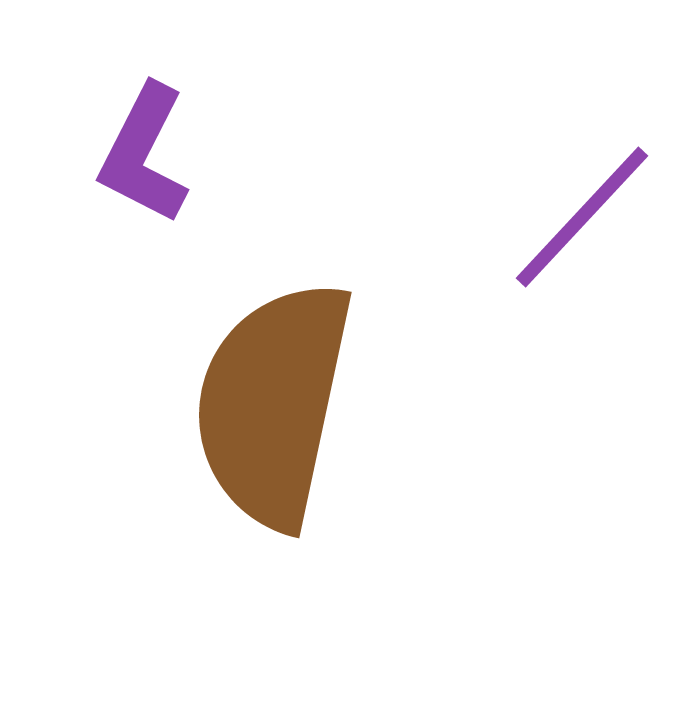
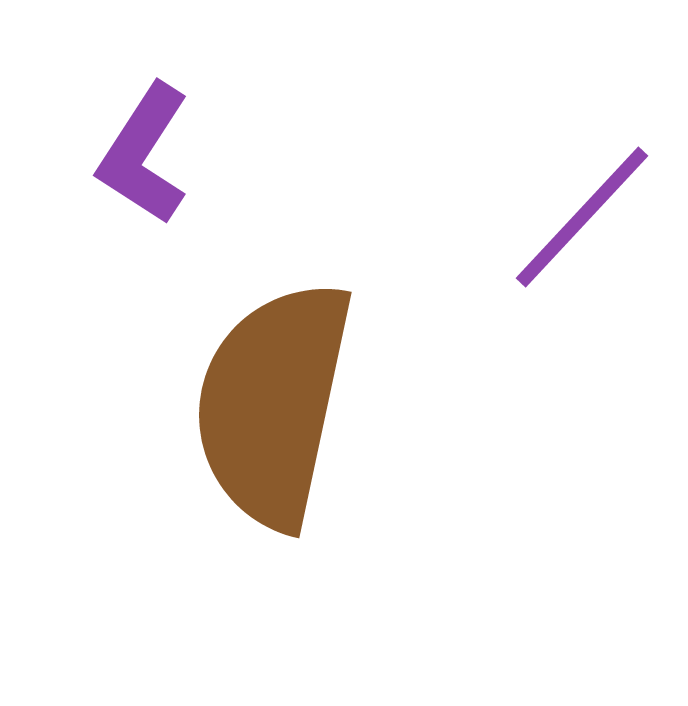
purple L-shape: rotated 6 degrees clockwise
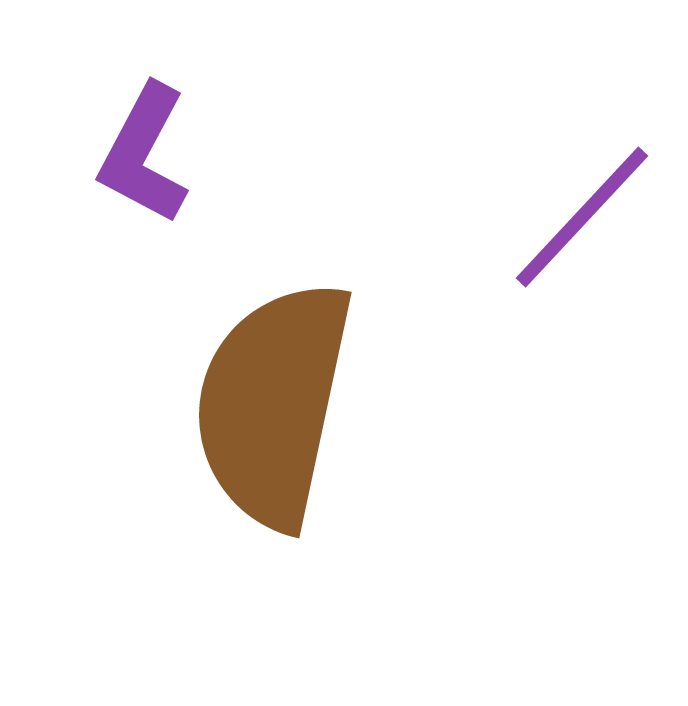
purple L-shape: rotated 5 degrees counterclockwise
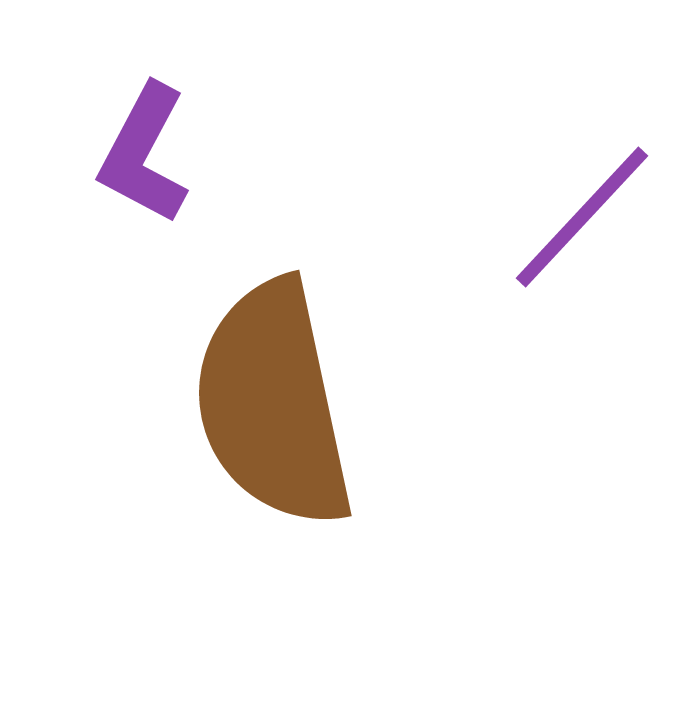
brown semicircle: rotated 24 degrees counterclockwise
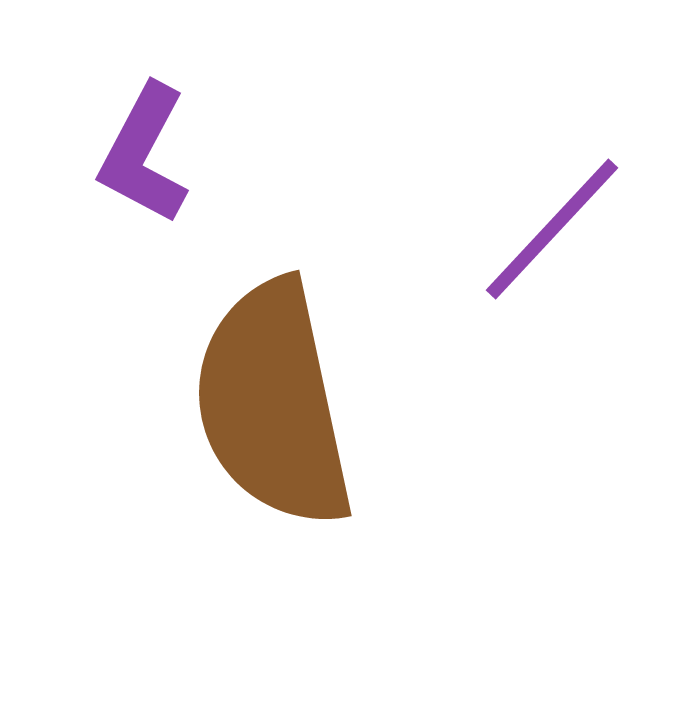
purple line: moved 30 px left, 12 px down
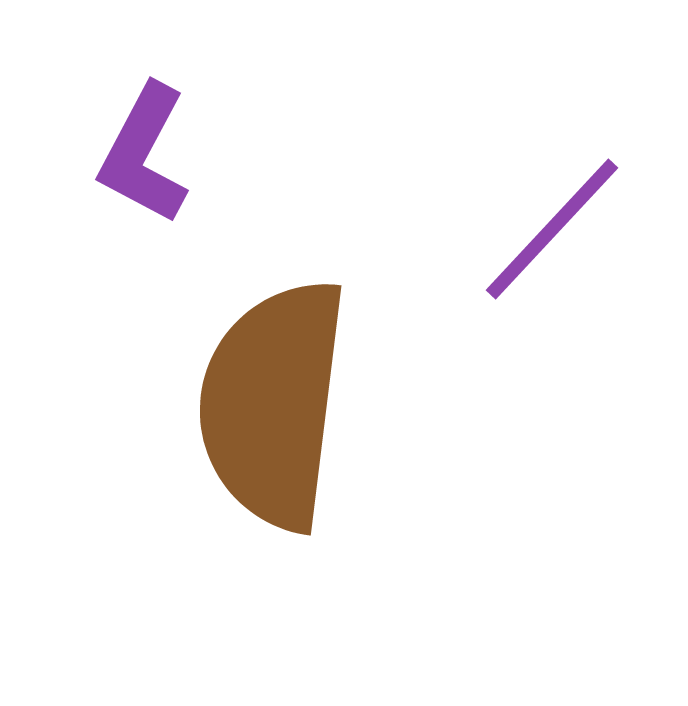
brown semicircle: rotated 19 degrees clockwise
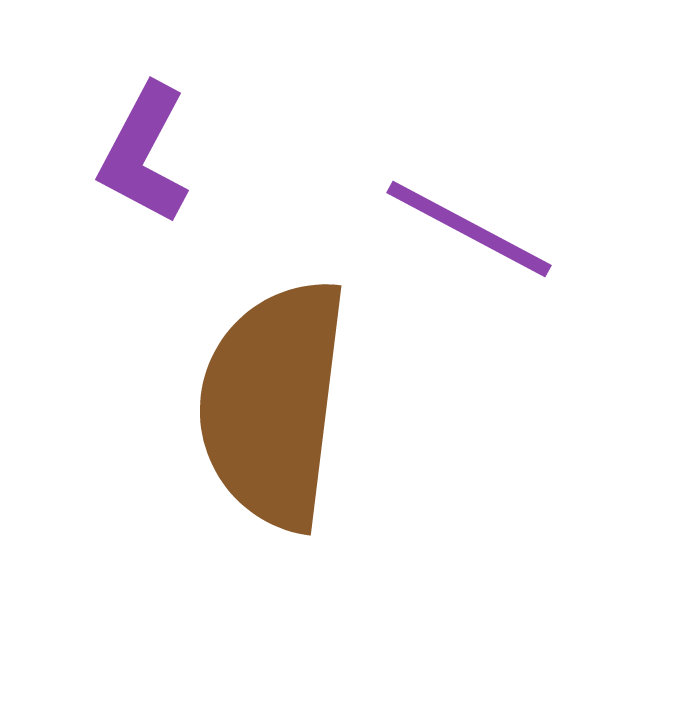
purple line: moved 83 px left; rotated 75 degrees clockwise
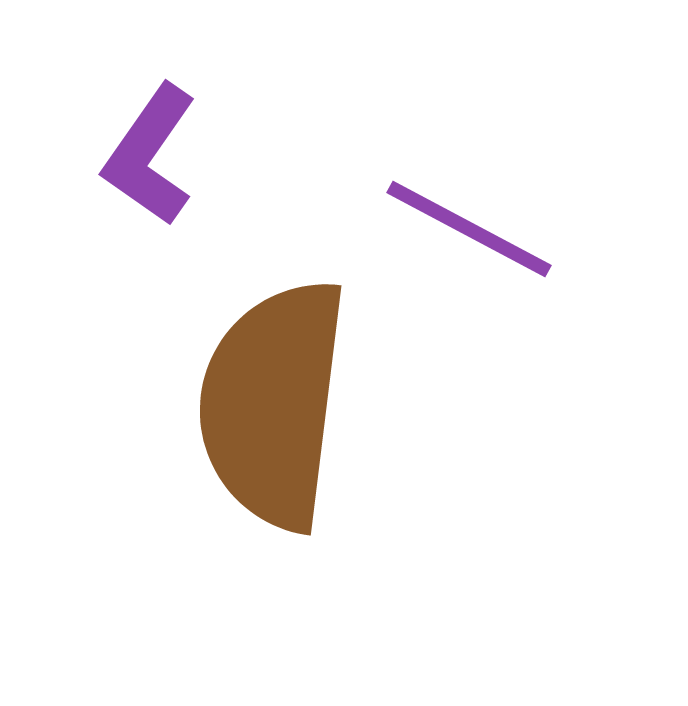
purple L-shape: moved 6 px right, 1 px down; rotated 7 degrees clockwise
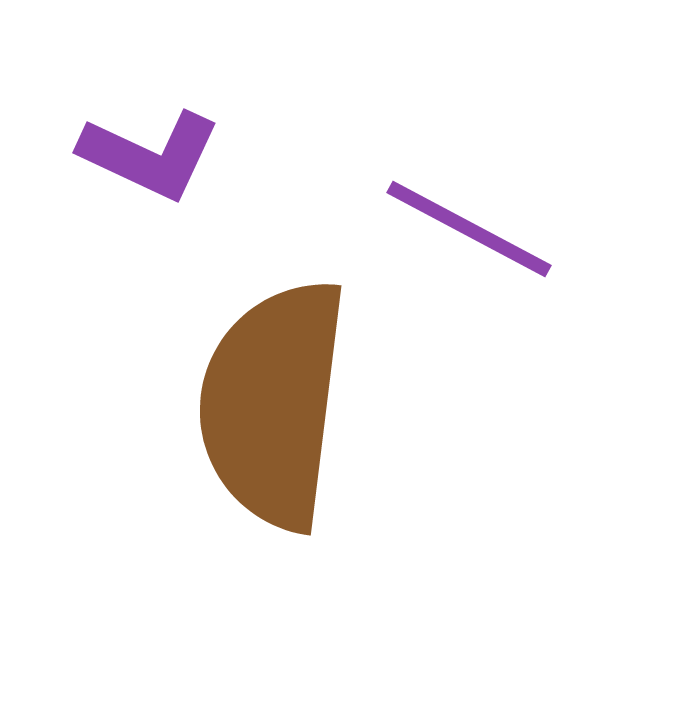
purple L-shape: rotated 100 degrees counterclockwise
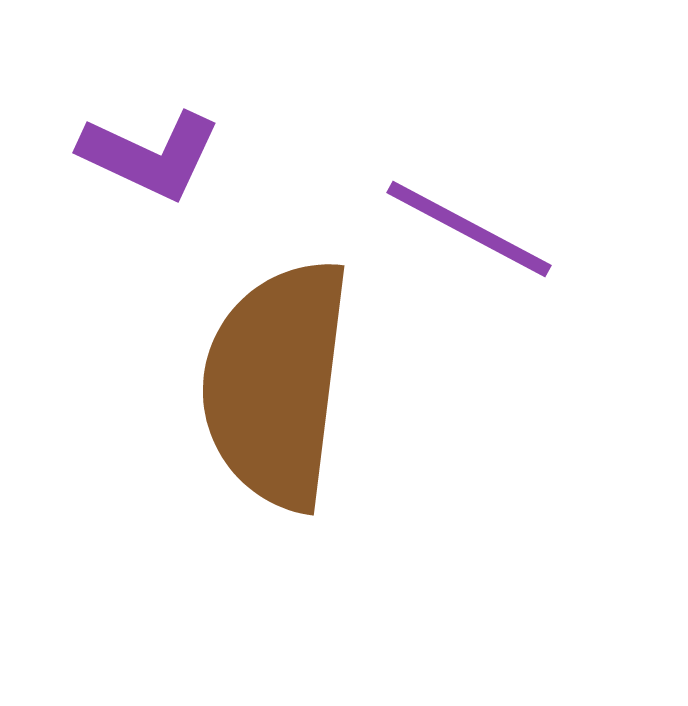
brown semicircle: moved 3 px right, 20 px up
